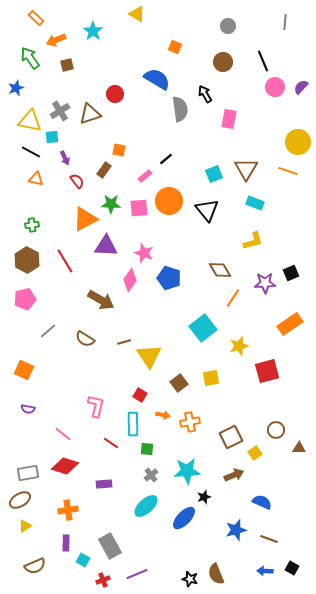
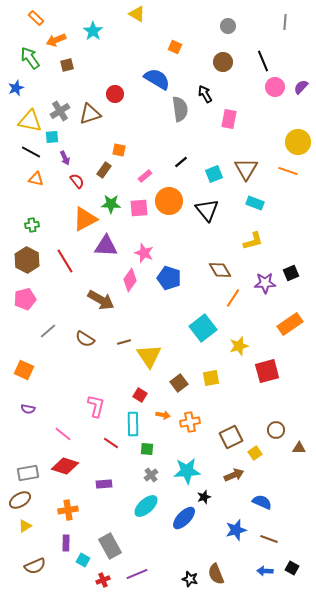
black line at (166, 159): moved 15 px right, 3 px down
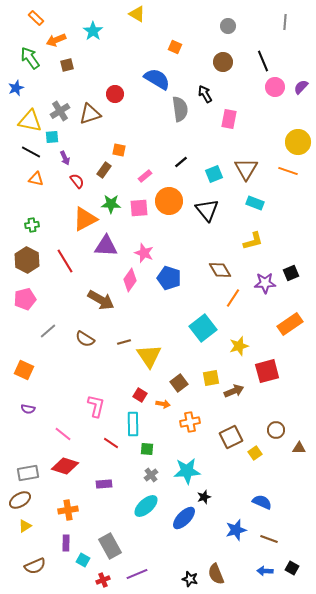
orange arrow at (163, 415): moved 11 px up
brown arrow at (234, 475): moved 84 px up
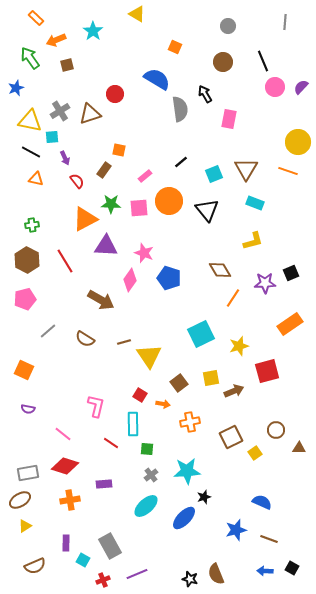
cyan square at (203, 328): moved 2 px left, 6 px down; rotated 12 degrees clockwise
orange cross at (68, 510): moved 2 px right, 10 px up
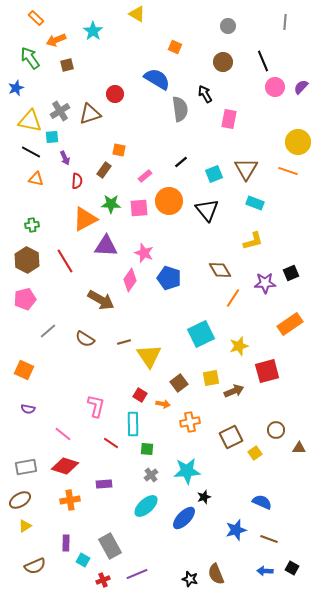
red semicircle at (77, 181): rotated 42 degrees clockwise
gray rectangle at (28, 473): moved 2 px left, 6 px up
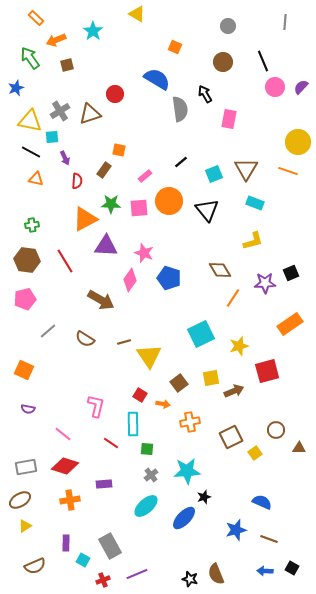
brown hexagon at (27, 260): rotated 20 degrees counterclockwise
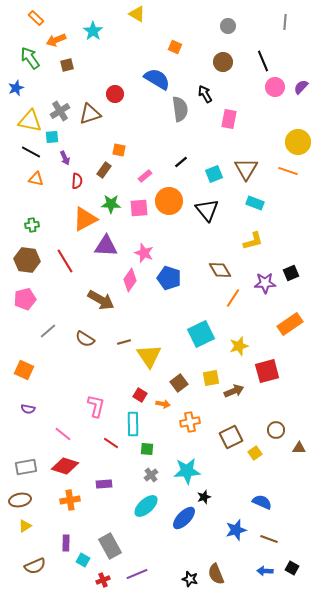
brown ellipse at (20, 500): rotated 20 degrees clockwise
